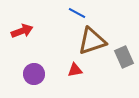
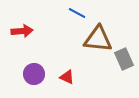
red arrow: rotated 15 degrees clockwise
brown triangle: moved 6 px right, 2 px up; rotated 24 degrees clockwise
gray rectangle: moved 2 px down
red triangle: moved 8 px left, 7 px down; rotated 35 degrees clockwise
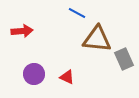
brown triangle: moved 1 px left
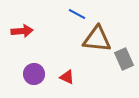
blue line: moved 1 px down
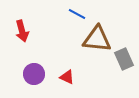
red arrow: rotated 80 degrees clockwise
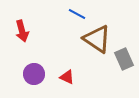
brown triangle: rotated 28 degrees clockwise
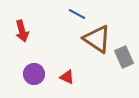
gray rectangle: moved 2 px up
